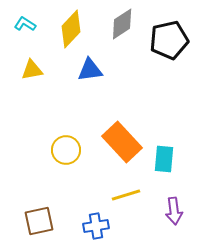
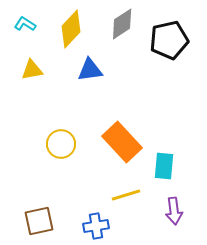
yellow circle: moved 5 px left, 6 px up
cyan rectangle: moved 7 px down
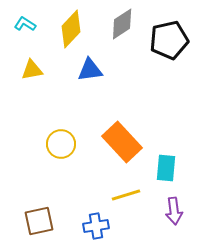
cyan rectangle: moved 2 px right, 2 px down
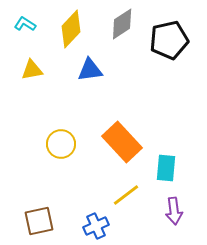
yellow line: rotated 20 degrees counterclockwise
blue cross: rotated 15 degrees counterclockwise
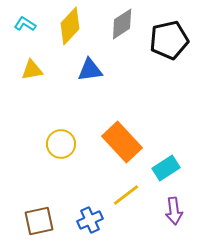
yellow diamond: moved 1 px left, 3 px up
cyan rectangle: rotated 52 degrees clockwise
blue cross: moved 6 px left, 6 px up
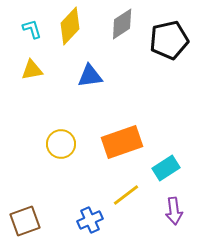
cyan L-shape: moved 7 px right, 5 px down; rotated 40 degrees clockwise
blue triangle: moved 6 px down
orange rectangle: rotated 66 degrees counterclockwise
brown square: moved 14 px left; rotated 8 degrees counterclockwise
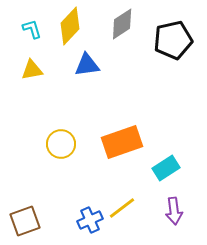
black pentagon: moved 4 px right
blue triangle: moved 3 px left, 11 px up
yellow line: moved 4 px left, 13 px down
